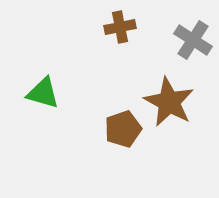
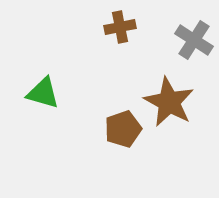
gray cross: moved 1 px right
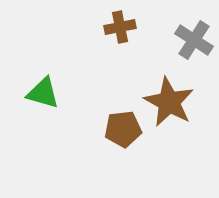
brown pentagon: rotated 12 degrees clockwise
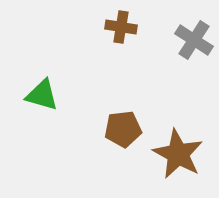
brown cross: moved 1 px right; rotated 20 degrees clockwise
green triangle: moved 1 px left, 2 px down
brown star: moved 9 px right, 52 px down
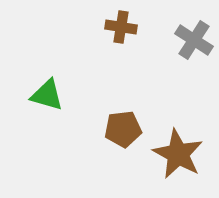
green triangle: moved 5 px right
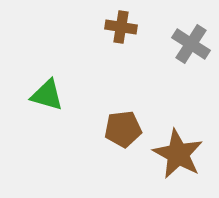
gray cross: moved 3 px left, 4 px down
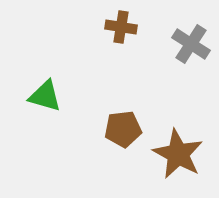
green triangle: moved 2 px left, 1 px down
